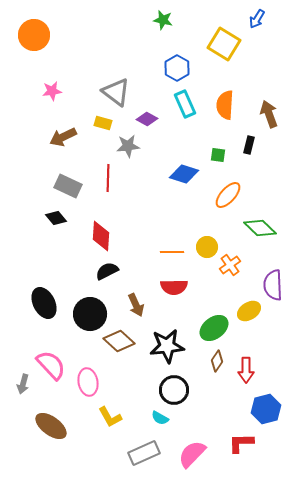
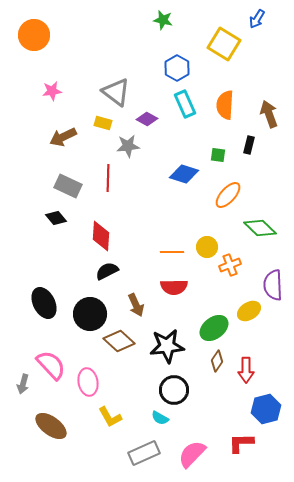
orange cross at (230, 265): rotated 15 degrees clockwise
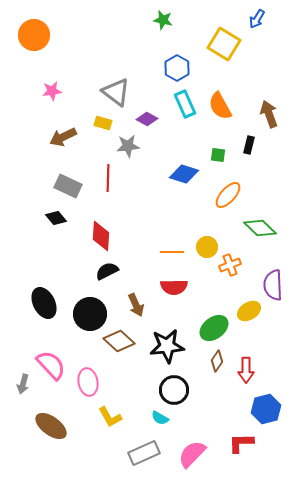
orange semicircle at (225, 105): moved 5 px left, 1 px down; rotated 32 degrees counterclockwise
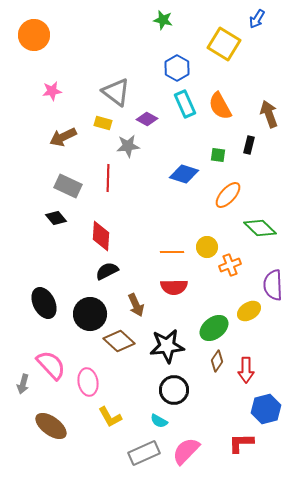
cyan semicircle at (160, 418): moved 1 px left, 3 px down
pink semicircle at (192, 454): moved 6 px left, 3 px up
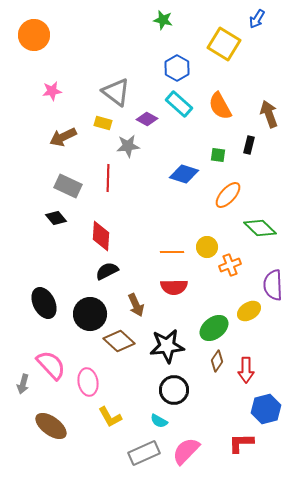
cyan rectangle at (185, 104): moved 6 px left; rotated 24 degrees counterclockwise
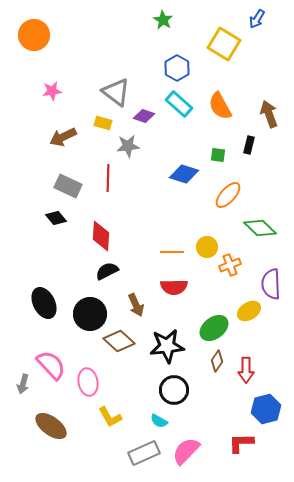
green star at (163, 20): rotated 18 degrees clockwise
purple diamond at (147, 119): moved 3 px left, 3 px up; rotated 10 degrees counterclockwise
purple semicircle at (273, 285): moved 2 px left, 1 px up
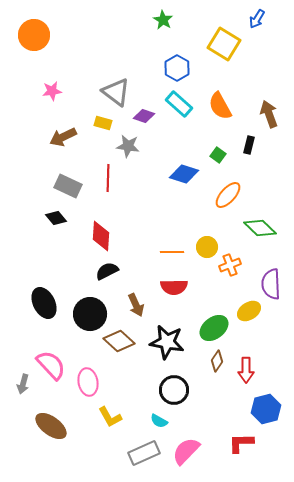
gray star at (128, 146): rotated 15 degrees clockwise
green square at (218, 155): rotated 28 degrees clockwise
black star at (167, 346): moved 4 px up; rotated 16 degrees clockwise
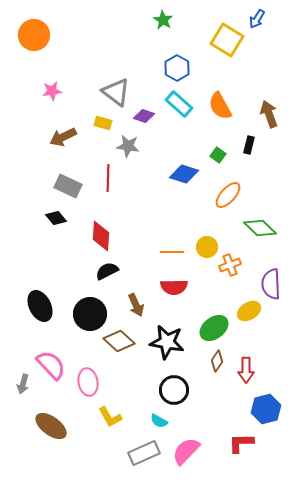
yellow square at (224, 44): moved 3 px right, 4 px up
black ellipse at (44, 303): moved 4 px left, 3 px down
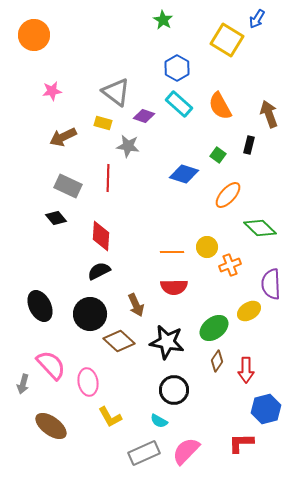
black semicircle at (107, 271): moved 8 px left
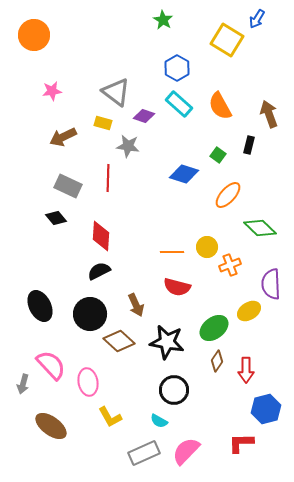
red semicircle at (174, 287): moved 3 px right; rotated 16 degrees clockwise
